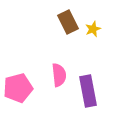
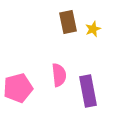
brown rectangle: rotated 15 degrees clockwise
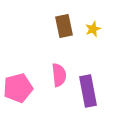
brown rectangle: moved 4 px left, 4 px down
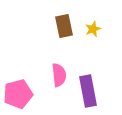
pink pentagon: moved 6 px down
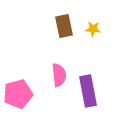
yellow star: rotated 28 degrees clockwise
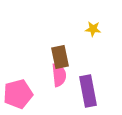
brown rectangle: moved 4 px left, 31 px down
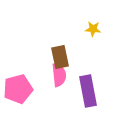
pink pentagon: moved 5 px up
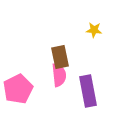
yellow star: moved 1 px right, 1 px down
pink pentagon: rotated 12 degrees counterclockwise
